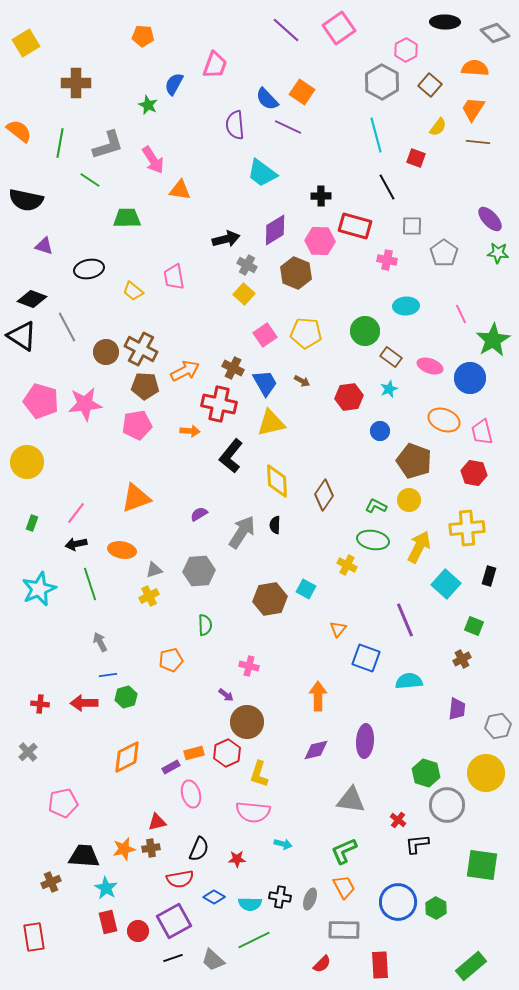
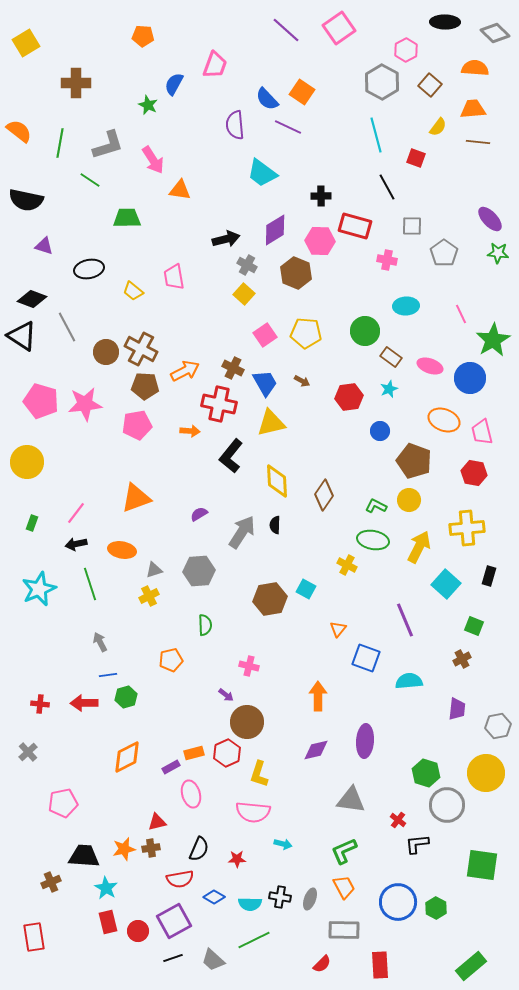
orange trapezoid at (473, 109): rotated 52 degrees clockwise
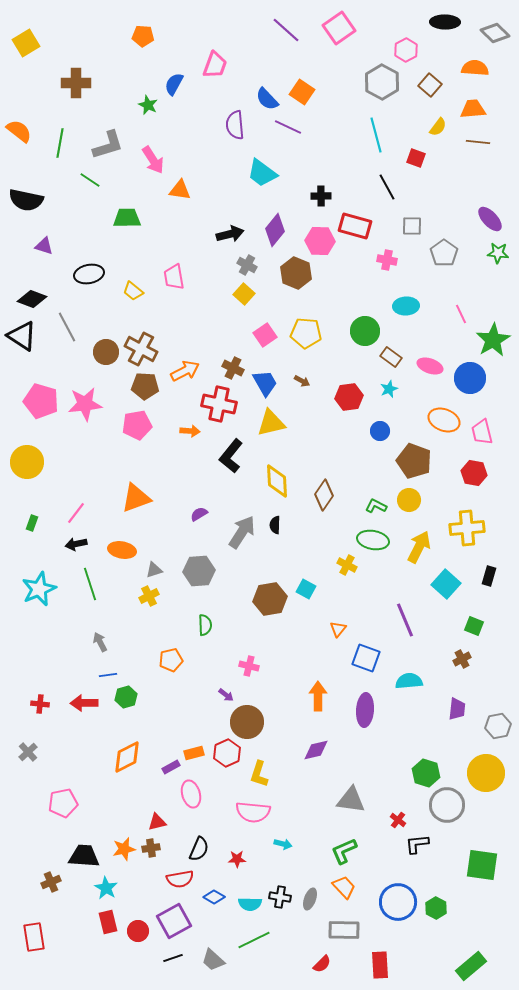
purple diamond at (275, 230): rotated 20 degrees counterclockwise
black arrow at (226, 239): moved 4 px right, 5 px up
black ellipse at (89, 269): moved 5 px down
purple ellipse at (365, 741): moved 31 px up
orange trapezoid at (344, 887): rotated 15 degrees counterclockwise
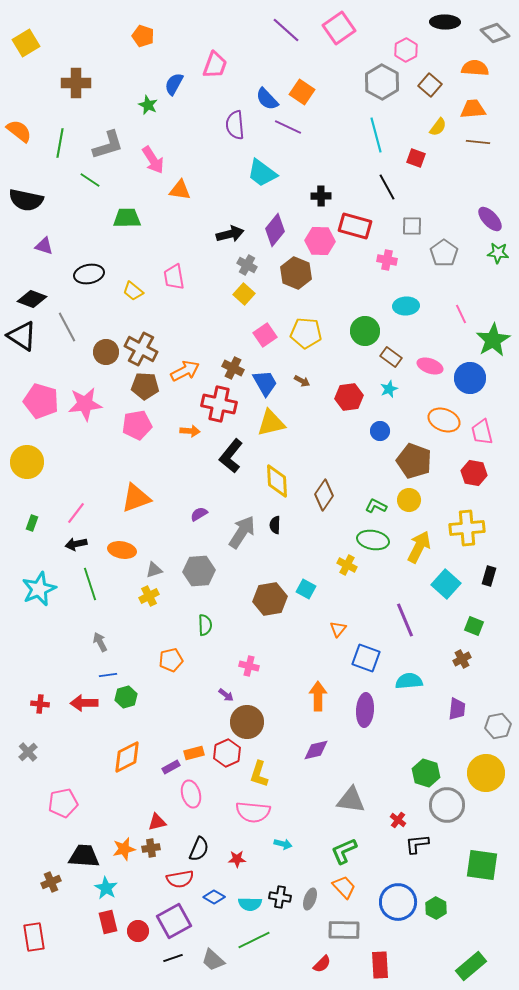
orange pentagon at (143, 36): rotated 15 degrees clockwise
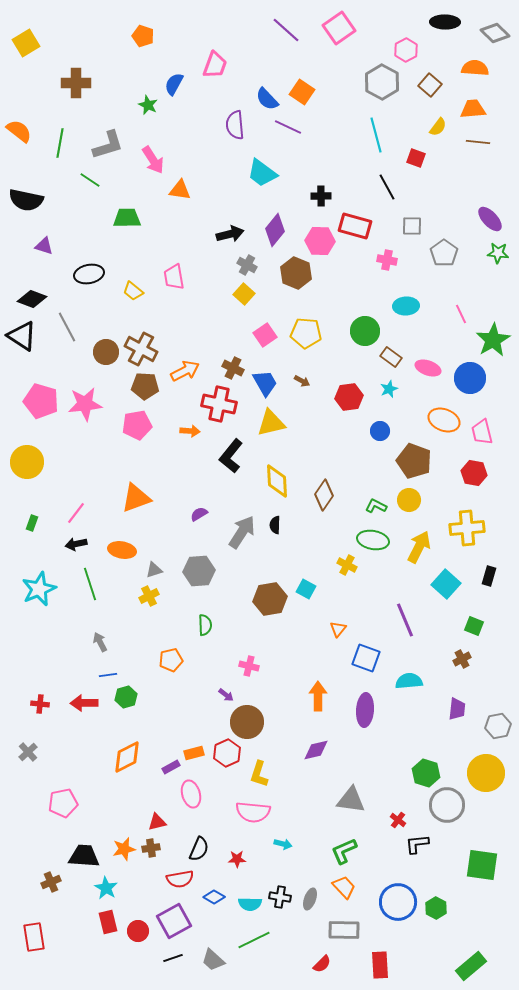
pink ellipse at (430, 366): moved 2 px left, 2 px down
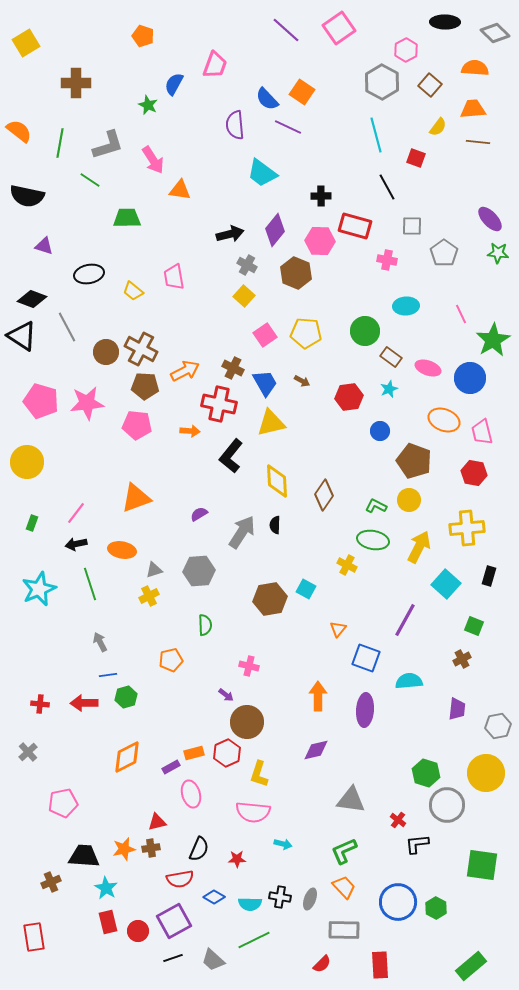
black semicircle at (26, 200): moved 1 px right, 4 px up
yellow square at (244, 294): moved 2 px down
pink star at (85, 404): moved 2 px right, 1 px up
pink pentagon at (137, 425): rotated 16 degrees clockwise
purple line at (405, 620): rotated 52 degrees clockwise
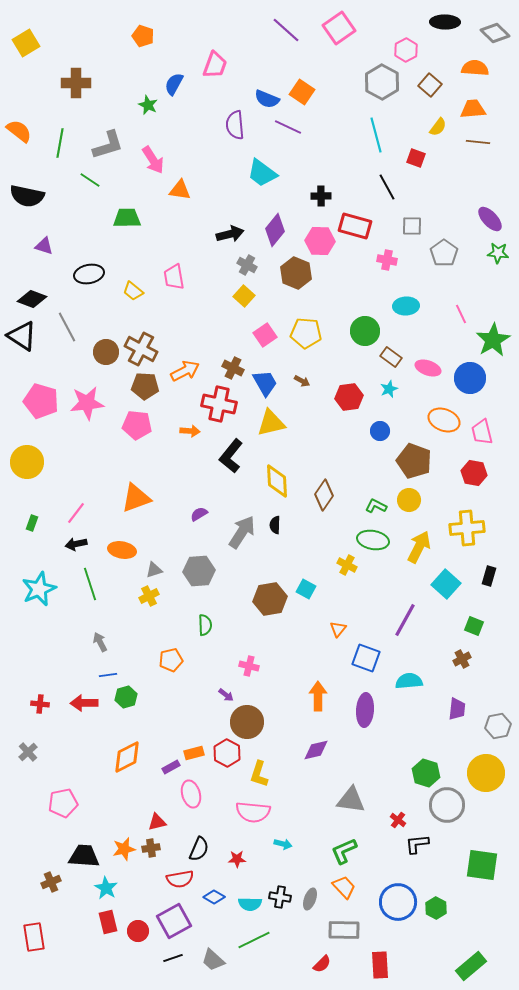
blue semicircle at (267, 99): rotated 25 degrees counterclockwise
red hexagon at (227, 753): rotated 8 degrees counterclockwise
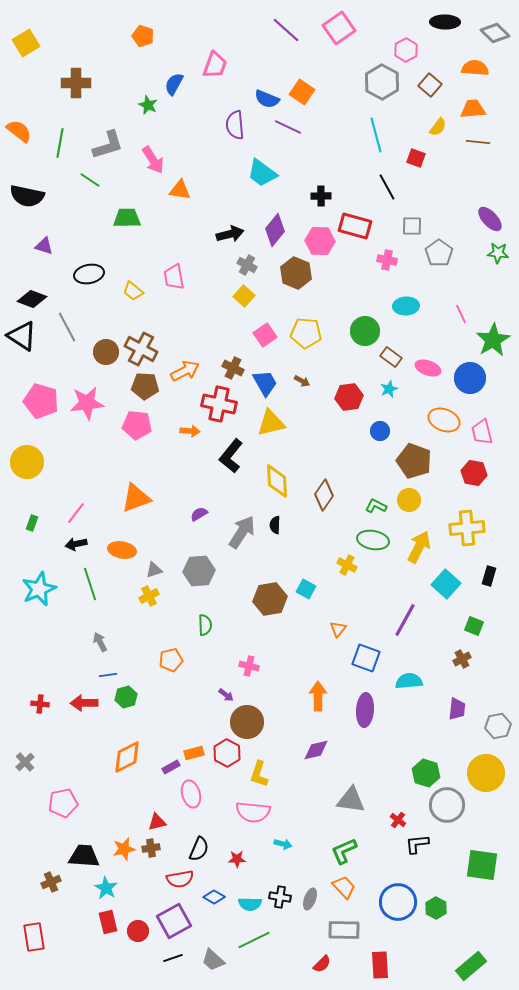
gray pentagon at (444, 253): moved 5 px left
gray cross at (28, 752): moved 3 px left, 10 px down
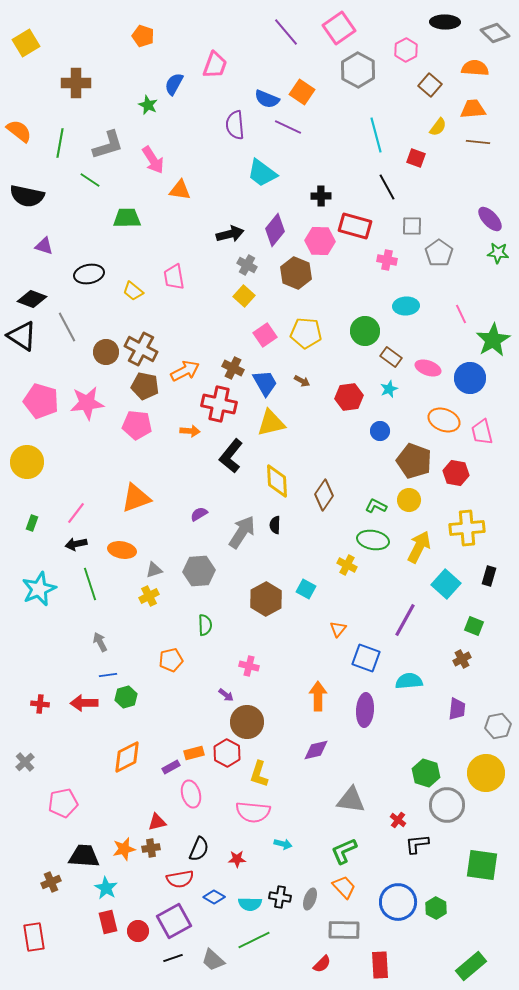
purple line at (286, 30): moved 2 px down; rotated 8 degrees clockwise
gray hexagon at (382, 82): moved 24 px left, 12 px up
brown pentagon at (145, 386): rotated 8 degrees clockwise
red hexagon at (474, 473): moved 18 px left
brown hexagon at (270, 599): moved 4 px left; rotated 20 degrees counterclockwise
